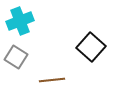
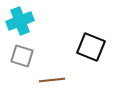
black square: rotated 20 degrees counterclockwise
gray square: moved 6 px right, 1 px up; rotated 15 degrees counterclockwise
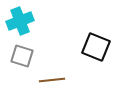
black square: moved 5 px right
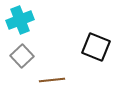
cyan cross: moved 1 px up
gray square: rotated 30 degrees clockwise
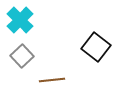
cyan cross: rotated 24 degrees counterclockwise
black square: rotated 16 degrees clockwise
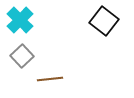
black square: moved 8 px right, 26 px up
brown line: moved 2 px left, 1 px up
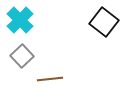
black square: moved 1 px down
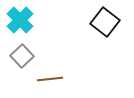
black square: moved 1 px right
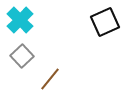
black square: rotated 28 degrees clockwise
brown line: rotated 45 degrees counterclockwise
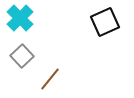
cyan cross: moved 2 px up
